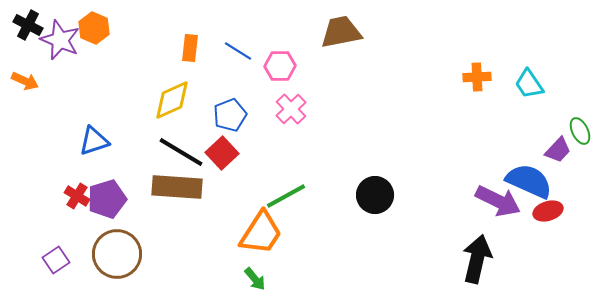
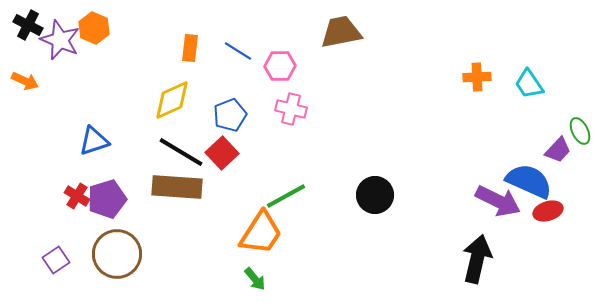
pink cross: rotated 32 degrees counterclockwise
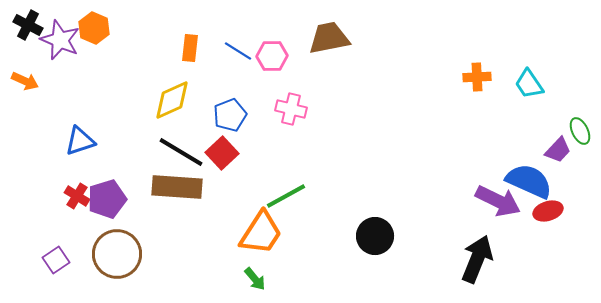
brown trapezoid: moved 12 px left, 6 px down
pink hexagon: moved 8 px left, 10 px up
blue triangle: moved 14 px left
black circle: moved 41 px down
black arrow: rotated 9 degrees clockwise
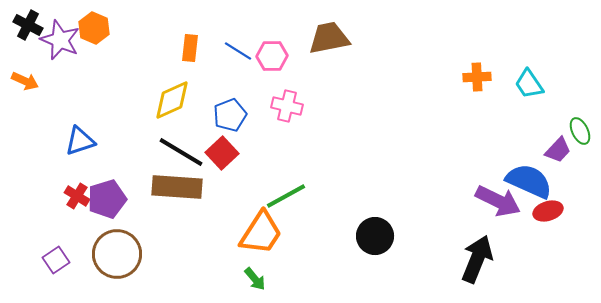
pink cross: moved 4 px left, 3 px up
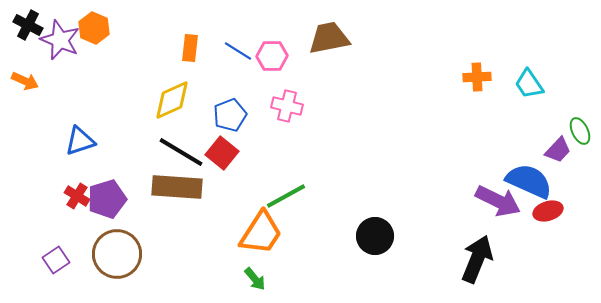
red square: rotated 8 degrees counterclockwise
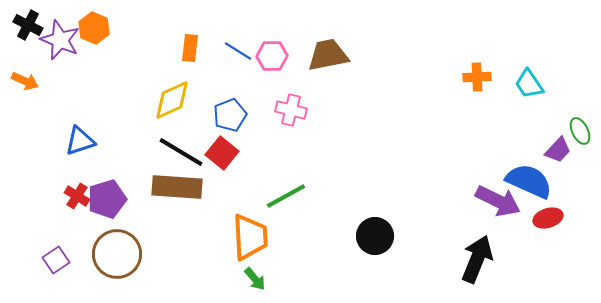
brown trapezoid: moved 1 px left, 17 px down
pink cross: moved 4 px right, 4 px down
red ellipse: moved 7 px down
orange trapezoid: moved 11 px left, 4 px down; rotated 36 degrees counterclockwise
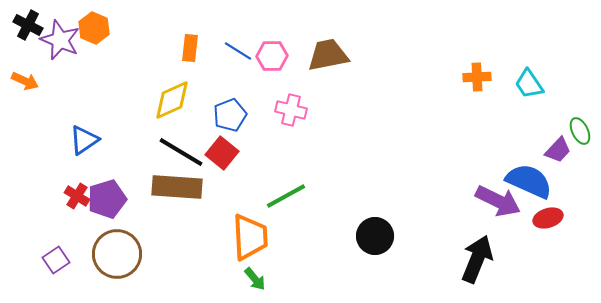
blue triangle: moved 4 px right, 1 px up; rotated 16 degrees counterclockwise
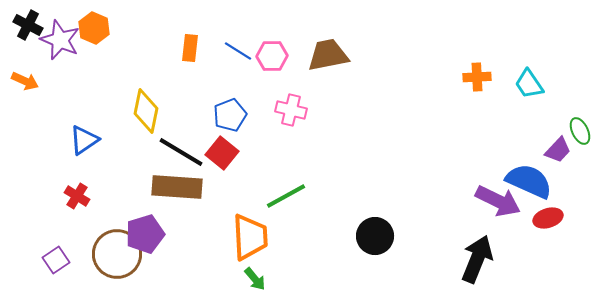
yellow diamond: moved 26 px left, 11 px down; rotated 54 degrees counterclockwise
purple pentagon: moved 38 px right, 35 px down
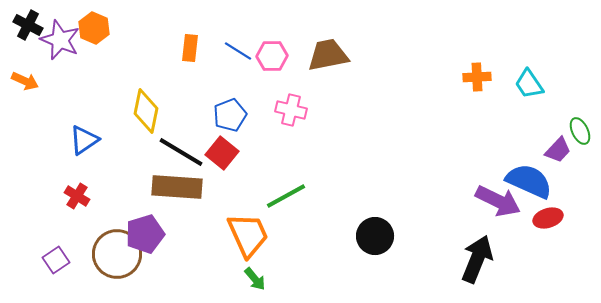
orange trapezoid: moved 2 px left, 2 px up; rotated 21 degrees counterclockwise
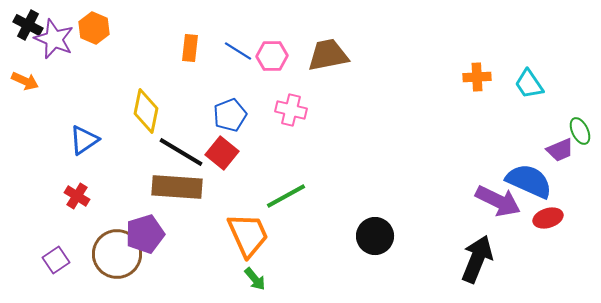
purple star: moved 6 px left, 1 px up
purple trapezoid: moved 2 px right; rotated 24 degrees clockwise
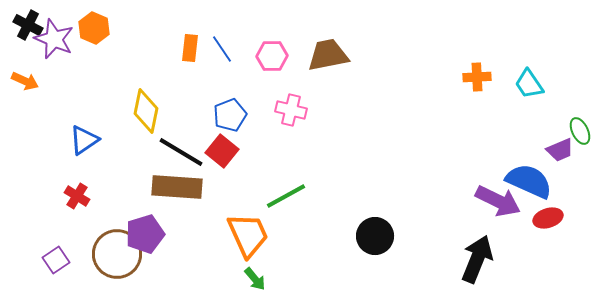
blue line: moved 16 px left, 2 px up; rotated 24 degrees clockwise
red square: moved 2 px up
